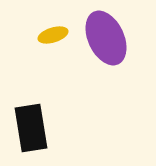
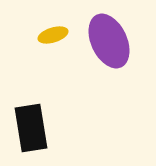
purple ellipse: moved 3 px right, 3 px down
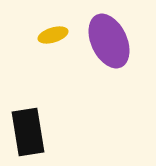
black rectangle: moved 3 px left, 4 px down
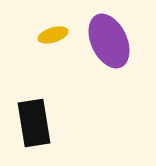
black rectangle: moved 6 px right, 9 px up
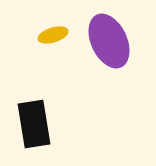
black rectangle: moved 1 px down
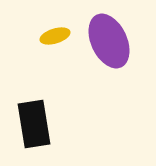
yellow ellipse: moved 2 px right, 1 px down
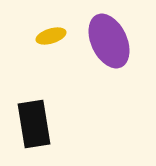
yellow ellipse: moved 4 px left
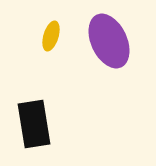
yellow ellipse: rotated 56 degrees counterclockwise
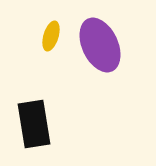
purple ellipse: moved 9 px left, 4 px down
